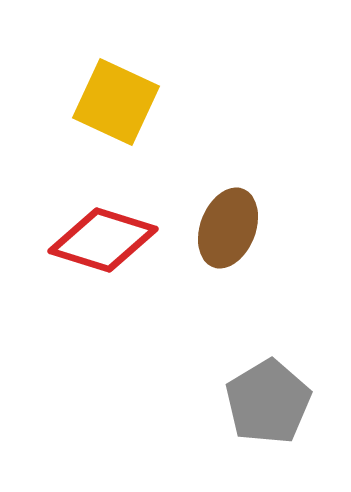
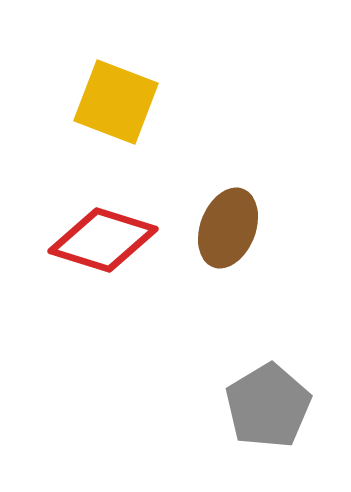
yellow square: rotated 4 degrees counterclockwise
gray pentagon: moved 4 px down
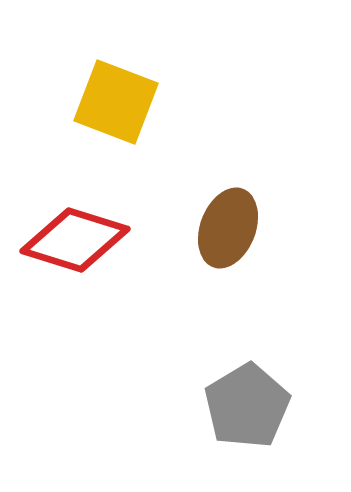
red diamond: moved 28 px left
gray pentagon: moved 21 px left
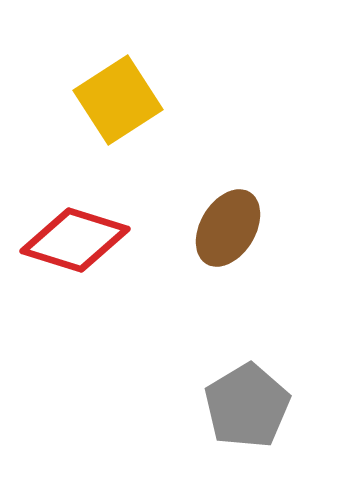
yellow square: moved 2 px right, 2 px up; rotated 36 degrees clockwise
brown ellipse: rotated 10 degrees clockwise
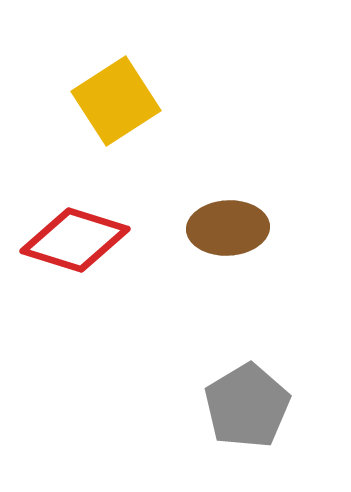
yellow square: moved 2 px left, 1 px down
brown ellipse: rotated 56 degrees clockwise
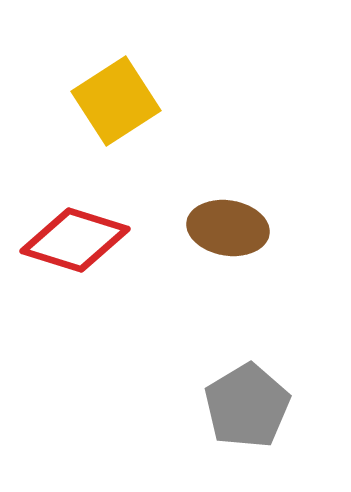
brown ellipse: rotated 12 degrees clockwise
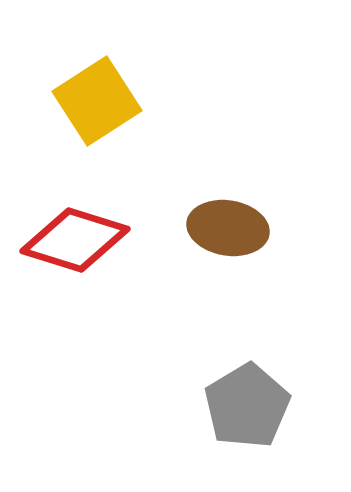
yellow square: moved 19 px left
